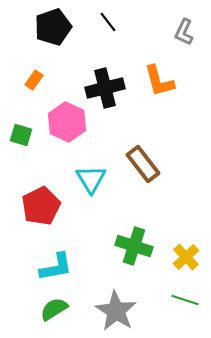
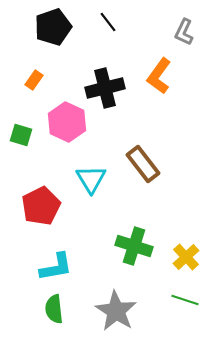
orange L-shape: moved 5 px up; rotated 51 degrees clockwise
green semicircle: rotated 64 degrees counterclockwise
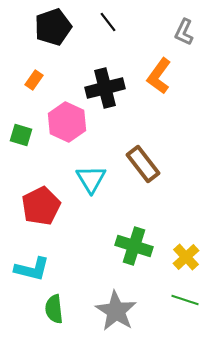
cyan L-shape: moved 24 px left, 2 px down; rotated 24 degrees clockwise
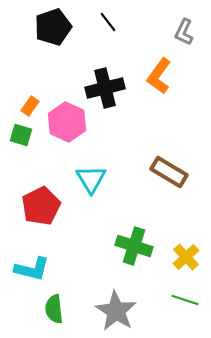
orange rectangle: moved 4 px left, 26 px down
brown rectangle: moved 26 px right, 8 px down; rotated 21 degrees counterclockwise
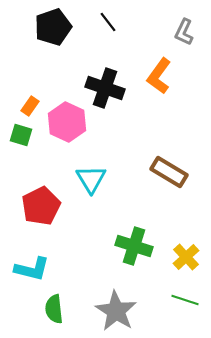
black cross: rotated 33 degrees clockwise
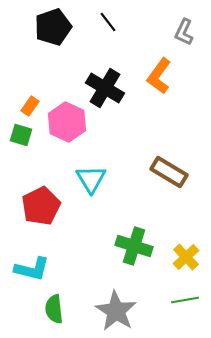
black cross: rotated 12 degrees clockwise
green line: rotated 28 degrees counterclockwise
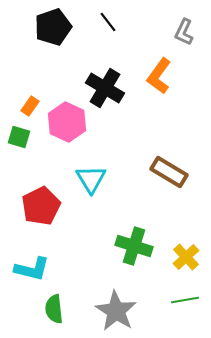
green square: moved 2 px left, 2 px down
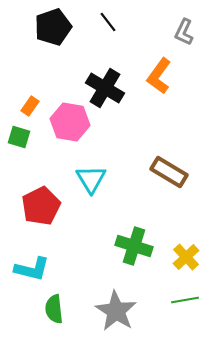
pink hexagon: moved 3 px right; rotated 15 degrees counterclockwise
